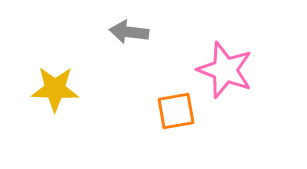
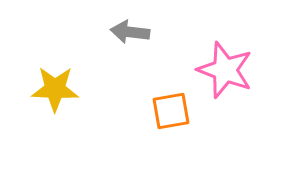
gray arrow: moved 1 px right
orange square: moved 5 px left
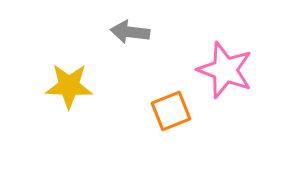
yellow star: moved 14 px right, 3 px up
orange square: rotated 12 degrees counterclockwise
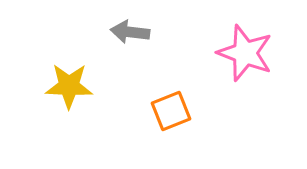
pink star: moved 20 px right, 17 px up
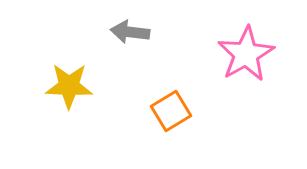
pink star: moved 1 px right, 1 px down; rotated 22 degrees clockwise
orange square: rotated 9 degrees counterclockwise
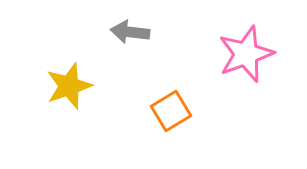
pink star: rotated 10 degrees clockwise
yellow star: rotated 21 degrees counterclockwise
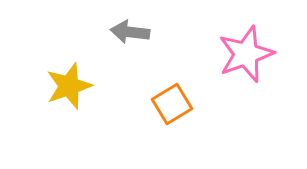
orange square: moved 1 px right, 7 px up
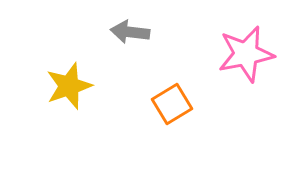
pink star: rotated 8 degrees clockwise
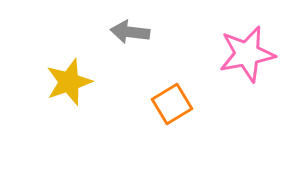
pink star: moved 1 px right
yellow star: moved 4 px up
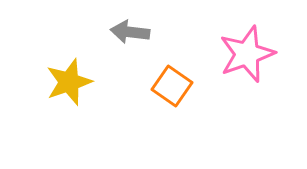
pink star: rotated 8 degrees counterclockwise
orange square: moved 18 px up; rotated 24 degrees counterclockwise
